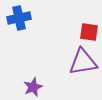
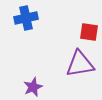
blue cross: moved 7 px right
purple triangle: moved 3 px left, 2 px down
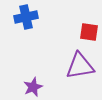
blue cross: moved 1 px up
purple triangle: moved 2 px down
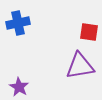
blue cross: moved 8 px left, 6 px down
purple star: moved 14 px left; rotated 18 degrees counterclockwise
